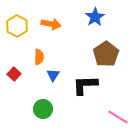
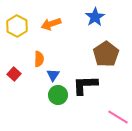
orange arrow: rotated 150 degrees clockwise
orange semicircle: moved 2 px down
green circle: moved 15 px right, 14 px up
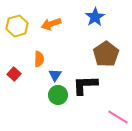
yellow hexagon: rotated 15 degrees clockwise
blue triangle: moved 2 px right
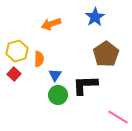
yellow hexagon: moved 25 px down
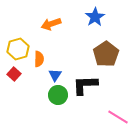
yellow hexagon: moved 1 px right, 2 px up
